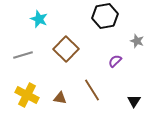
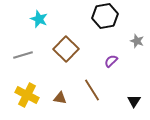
purple semicircle: moved 4 px left
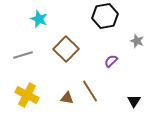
brown line: moved 2 px left, 1 px down
brown triangle: moved 7 px right
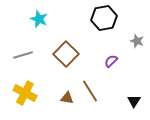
black hexagon: moved 1 px left, 2 px down
brown square: moved 5 px down
yellow cross: moved 2 px left, 2 px up
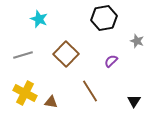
brown triangle: moved 16 px left, 4 px down
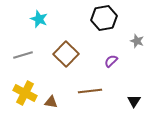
brown line: rotated 65 degrees counterclockwise
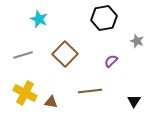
brown square: moved 1 px left
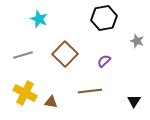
purple semicircle: moved 7 px left
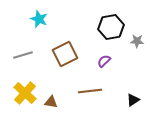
black hexagon: moved 7 px right, 9 px down
gray star: rotated 16 degrees counterclockwise
brown square: rotated 20 degrees clockwise
yellow cross: rotated 15 degrees clockwise
black triangle: moved 1 px left, 1 px up; rotated 24 degrees clockwise
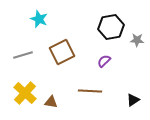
gray star: moved 1 px up
brown square: moved 3 px left, 2 px up
brown line: rotated 10 degrees clockwise
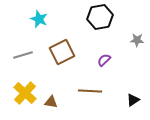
black hexagon: moved 11 px left, 10 px up
purple semicircle: moved 1 px up
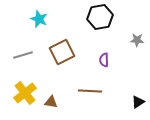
purple semicircle: rotated 48 degrees counterclockwise
yellow cross: rotated 10 degrees clockwise
black triangle: moved 5 px right, 2 px down
